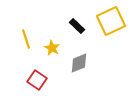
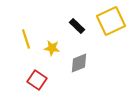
yellow star: rotated 21 degrees counterclockwise
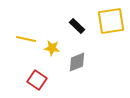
yellow square: rotated 16 degrees clockwise
yellow line: rotated 60 degrees counterclockwise
gray diamond: moved 2 px left, 1 px up
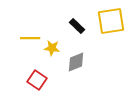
yellow line: moved 4 px right, 1 px up; rotated 12 degrees counterclockwise
gray diamond: moved 1 px left
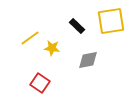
yellow line: rotated 36 degrees counterclockwise
gray diamond: moved 12 px right, 2 px up; rotated 10 degrees clockwise
red square: moved 3 px right, 3 px down
